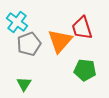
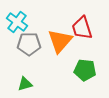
gray pentagon: rotated 20 degrees clockwise
green triangle: moved 1 px right; rotated 42 degrees clockwise
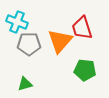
cyan cross: rotated 15 degrees counterclockwise
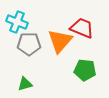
red trapezoid: rotated 130 degrees clockwise
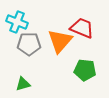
green triangle: moved 2 px left
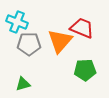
green pentagon: rotated 10 degrees counterclockwise
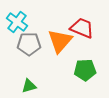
cyan cross: rotated 15 degrees clockwise
green triangle: moved 6 px right, 2 px down
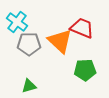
orange triangle: rotated 28 degrees counterclockwise
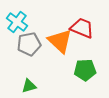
gray pentagon: rotated 10 degrees counterclockwise
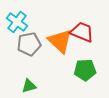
red trapezoid: moved 4 px down
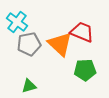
orange triangle: moved 3 px down
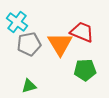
orange triangle: rotated 16 degrees clockwise
